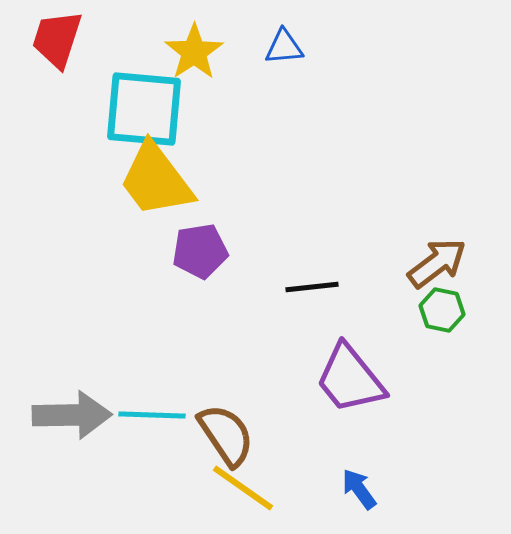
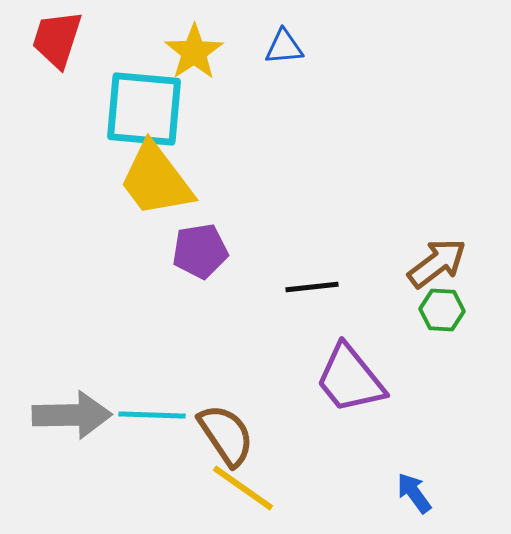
green hexagon: rotated 9 degrees counterclockwise
blue arrow: moved 55 px right, 4 px down
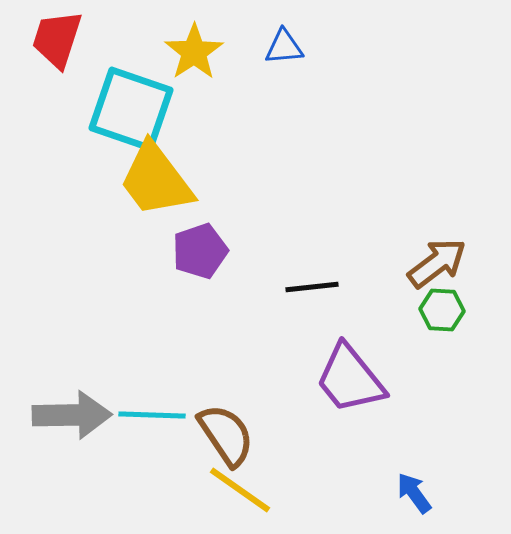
cyan square: moved 13 px left; rotated 14 degrees clockwise
purple pentagon: rotated 10 degrees counterclockwise
yellow line: moved 3 px left, 2 px down
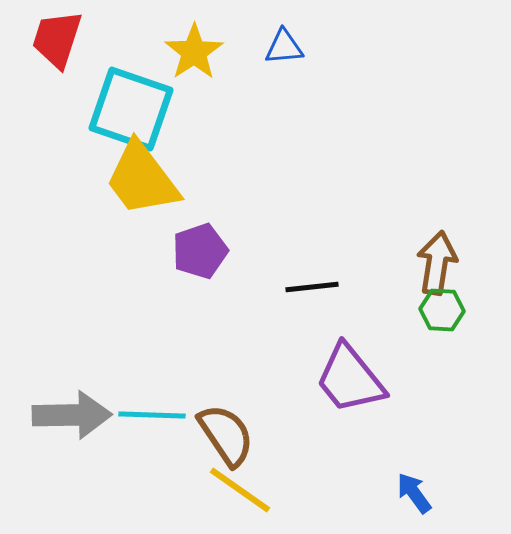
yellow trapezoid: moved 14 px left, 1 px up
brown arrow: rotated 44 degrees counterclockwise
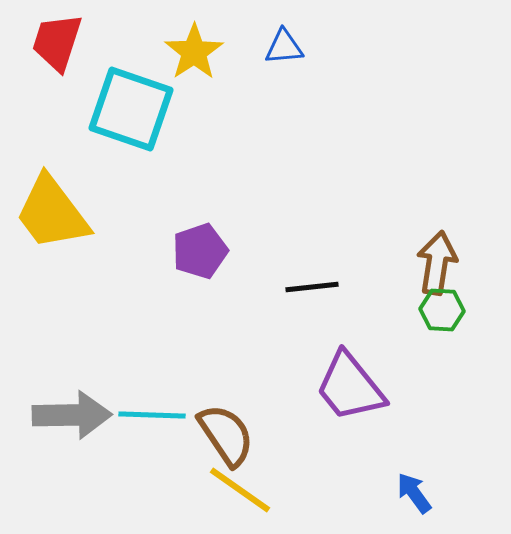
red trapezoid: moved 3 px down
yellow trapezoid: moved 90 px left, 34 px down
purple trapezoid: moved 8 px down
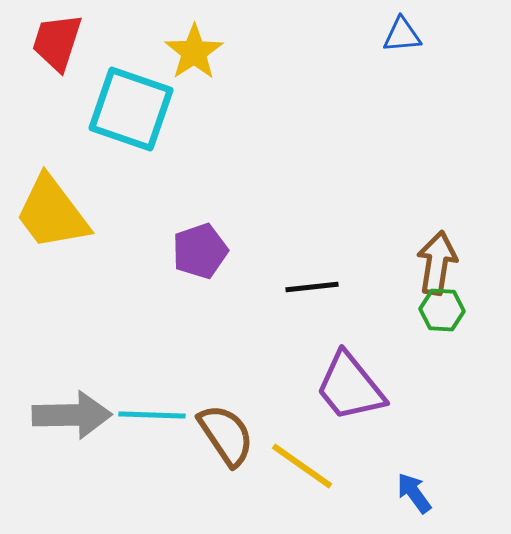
blue triangle: moved 118 px right, 12 px up
yellow line: moved 62 px right, 24 px up
